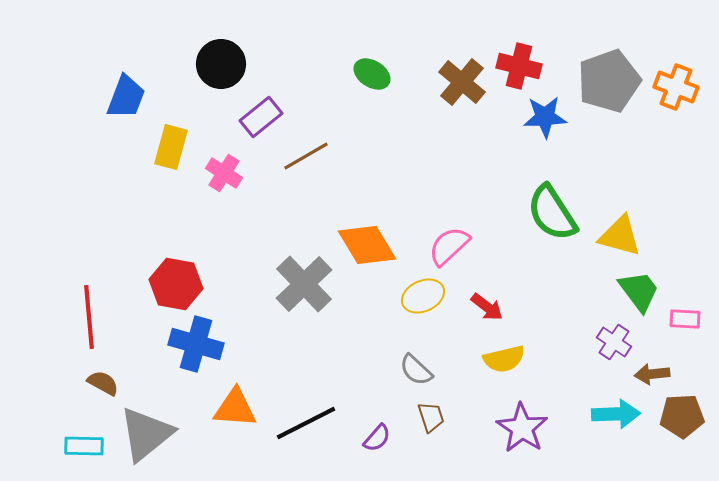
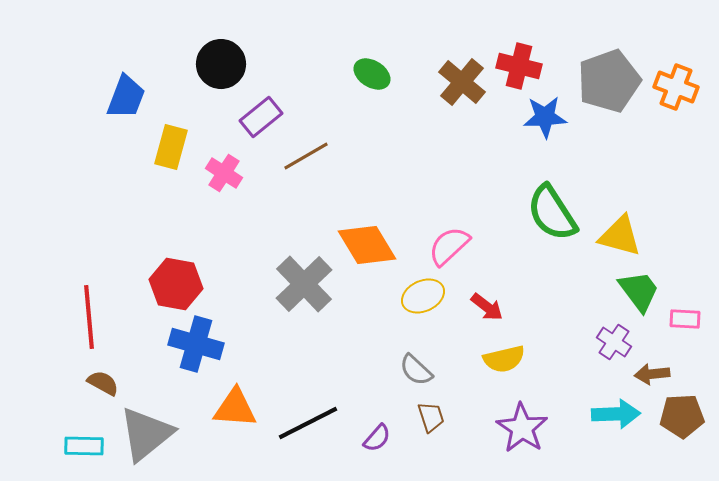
black line: moved 2 px right
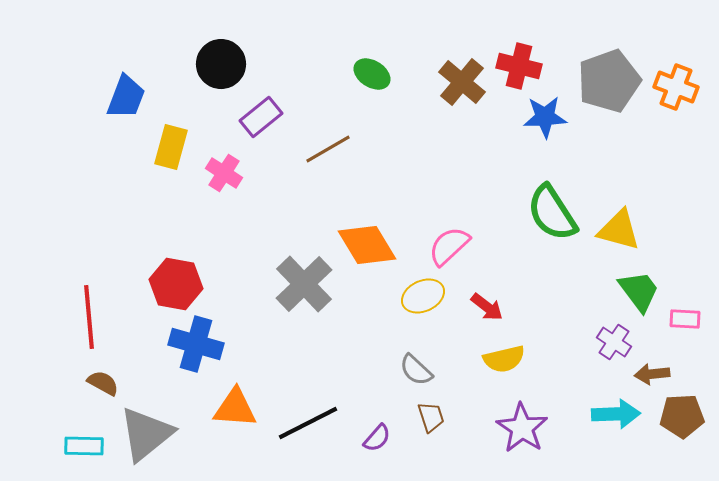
brown line: moved 22 px right, 7 px up
yellow triangle: moved 1 px left, 6 px up
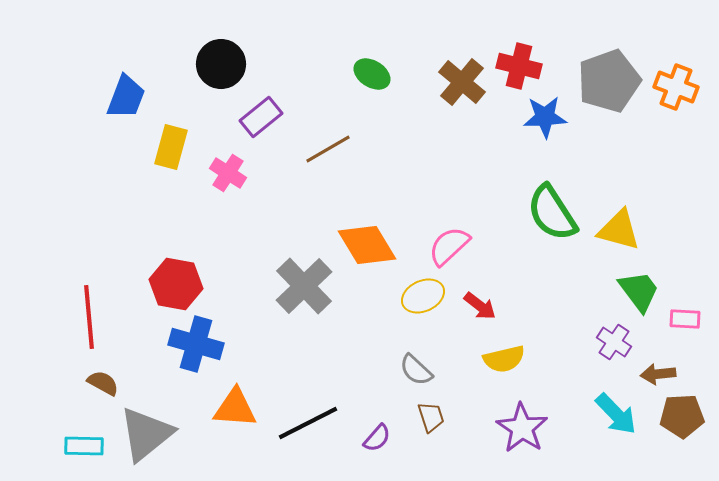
pink cross: moved 4 px right
gray cross: moved 2 px down
red arrow: moved 7 px left, 1 px up
brown arrow: moved 6 px right
cyan arrow: rotated 48 degrees clockwise
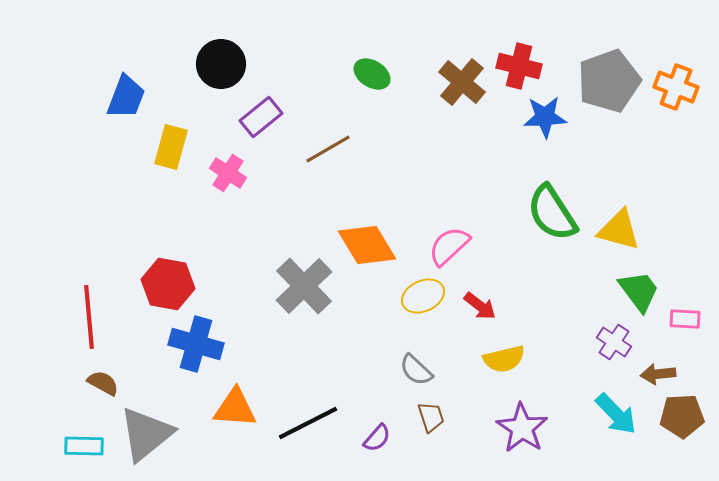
red hexagon: moved 8 px left
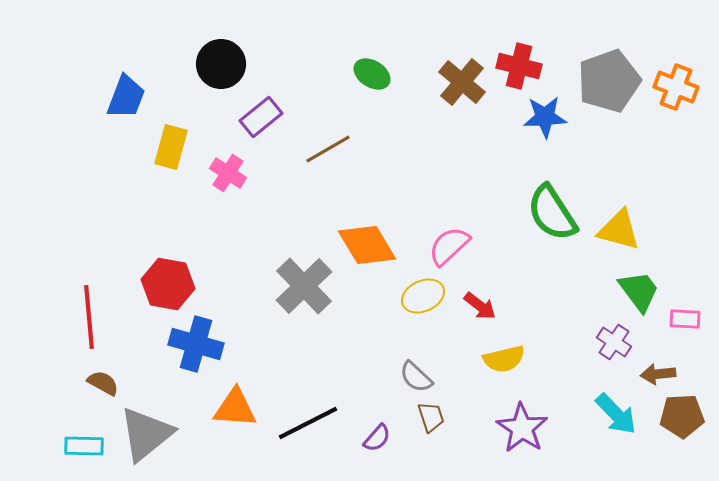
gray semicircle: moved 7 px down
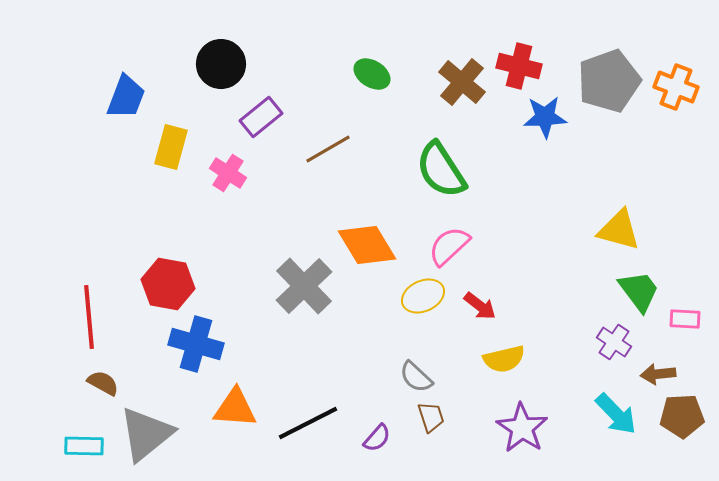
green semicircle: moved 111 px left, 43 px up
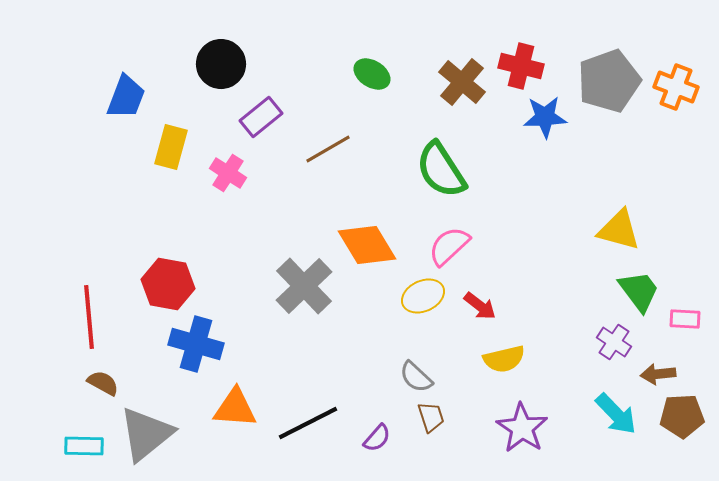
red cross: moved 2 px right
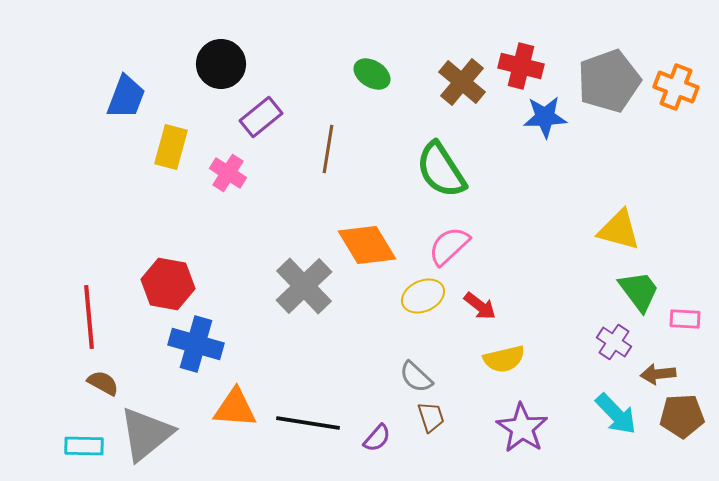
brown line: rotated 51 degrees counterclockwise
black line: rotated 36 degrees clockwise
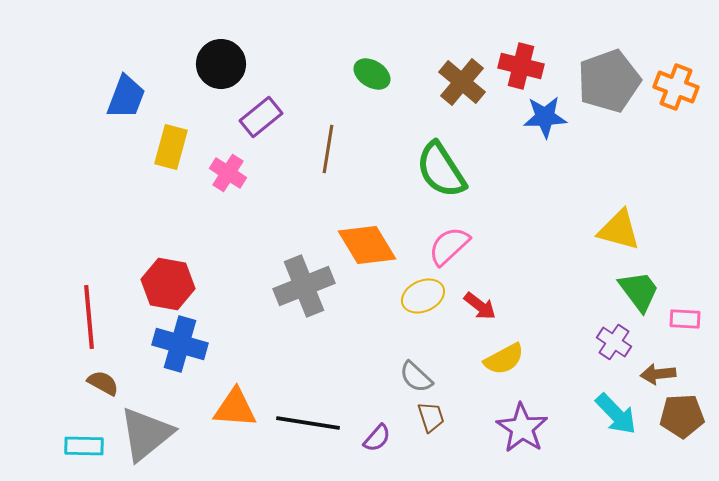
gray cross: rotated 22 degrees clockwise
blue cross: moved 16 px left
yellow semicircle: rotated 15 degrees counterclockwise
